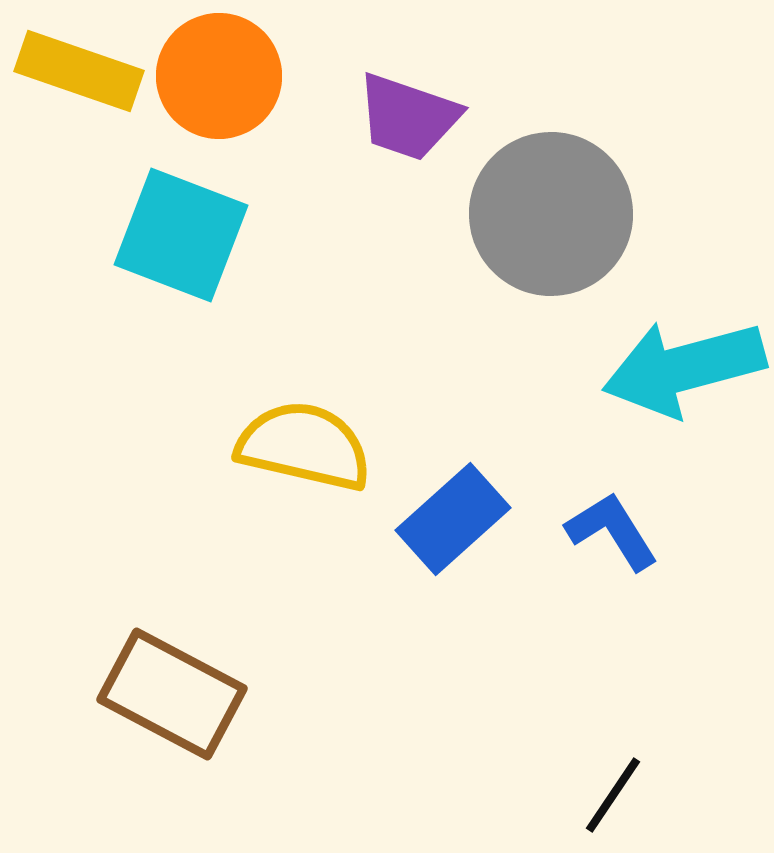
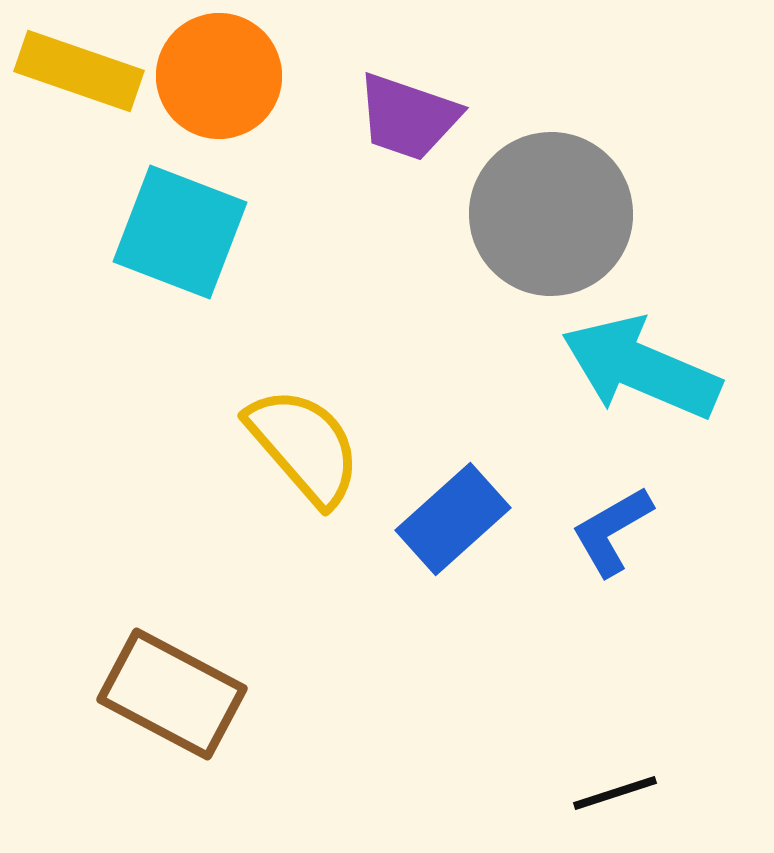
cyan square: moved 1 px left, 3 px up
cyan arrow: moved 43 px left; rotated 38 degrees clockwise
yellow semicircle: rotated 36 degrees clockwise
blue L-shape: rotated 88 degrees counterclockwise
black line: moved 2 px right, 2 px up; rotated 38 degrees clockwise
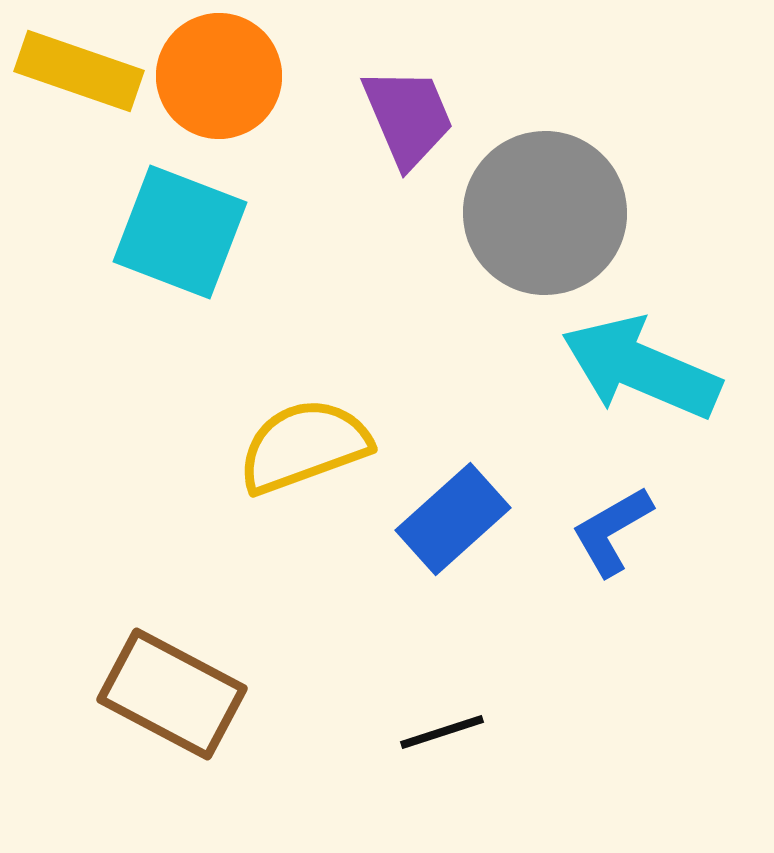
purple trapezoid: rotated 132 degrees counterclockwise
gray circle: moved 6 px left, 1 px up
yellow semicircle: rotated 69 degrees counterclockwise
black line: moved 173 px left, 61 px up
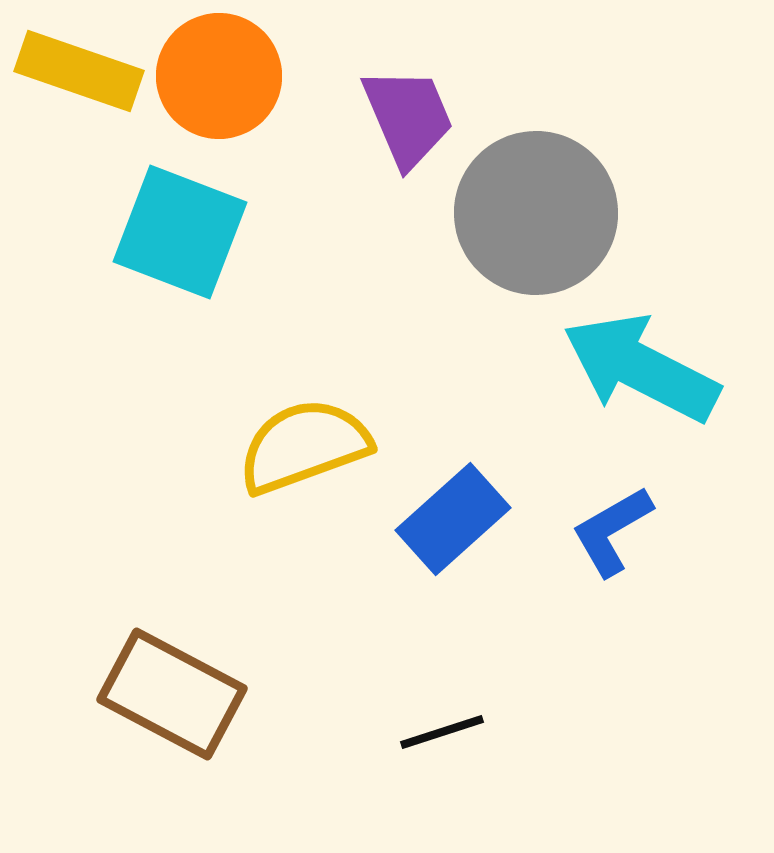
gray circle: moved 9 px left
cyan arrow: rotated 4 degrees clockwise
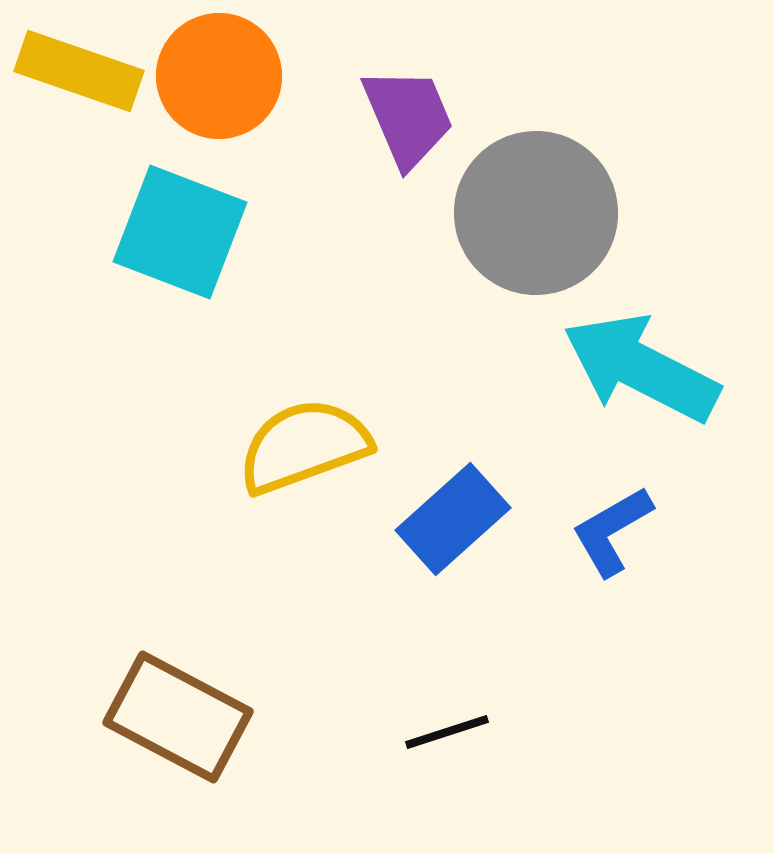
brown rectangle: moved 6 px right, 23 px down
black line: moved 5 px right
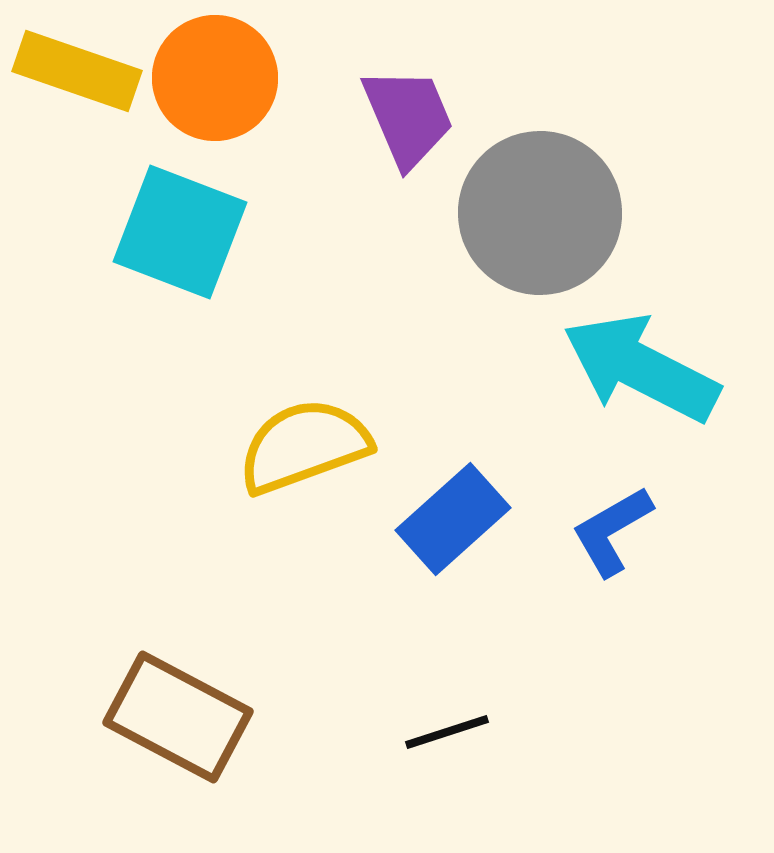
yellow rectangle: moved 2 px left
orange circle: moved 4 px left, 2 px down
gray circle: moved 4 px right
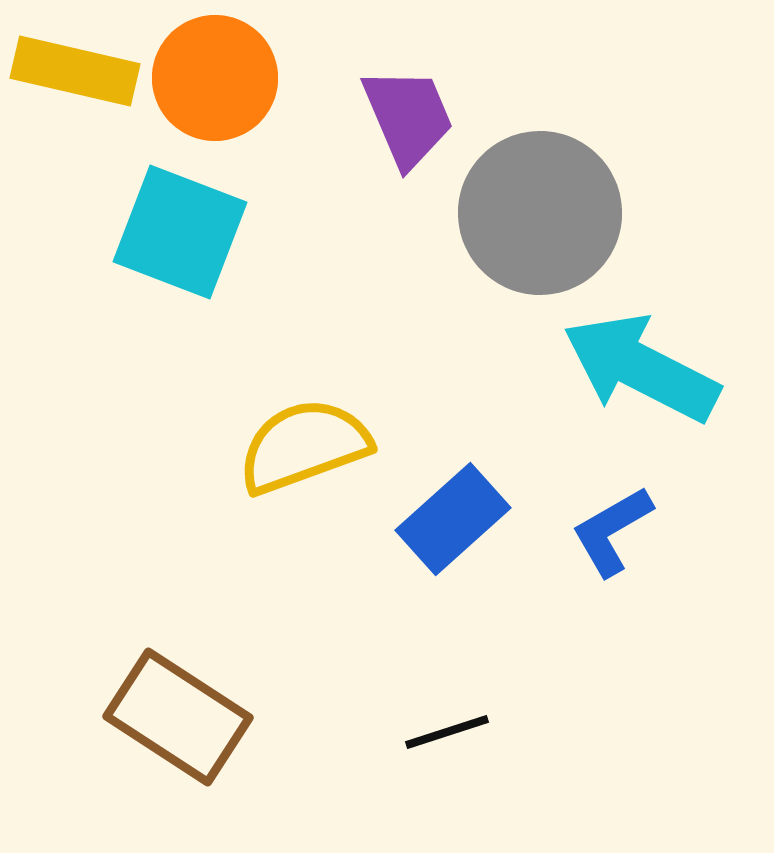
yellow rectangle: moved 2 px left; rotated 6 degrees counterclockwise
brown rectangle: rotated 5 degrees clockwise
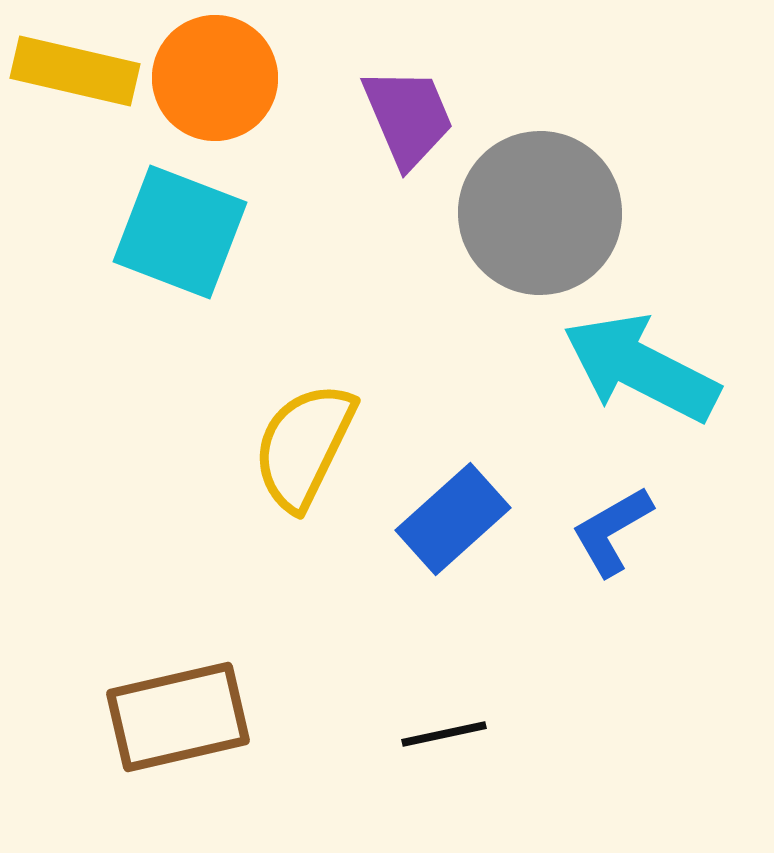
yellow semicircle: rotated 44 degrees counterclockwise
brown rectangle: rotated 46 degrees counterclockwise
black line: moved 3 px left, 2 px down; rotated 6 degrees clockwise
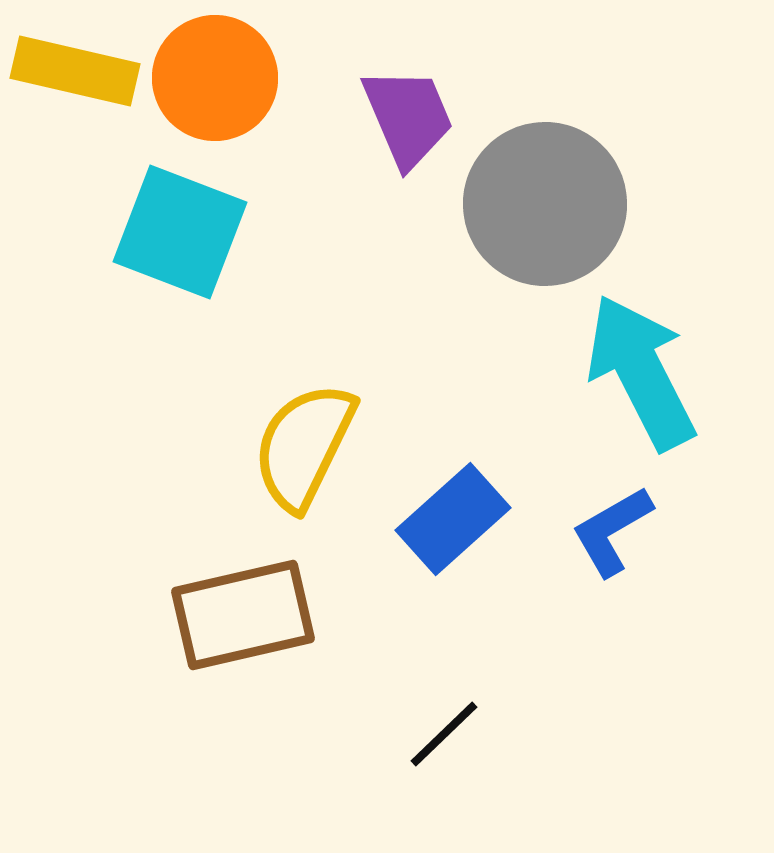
gray circle: moved 5 px right, 9 px up
cyan arrow: moved 4 px down; rotated 36 degrees clockwise
brown rectangle: moved 65 px right, 102 px up
black line: rotated 32 degrees counterclockwise
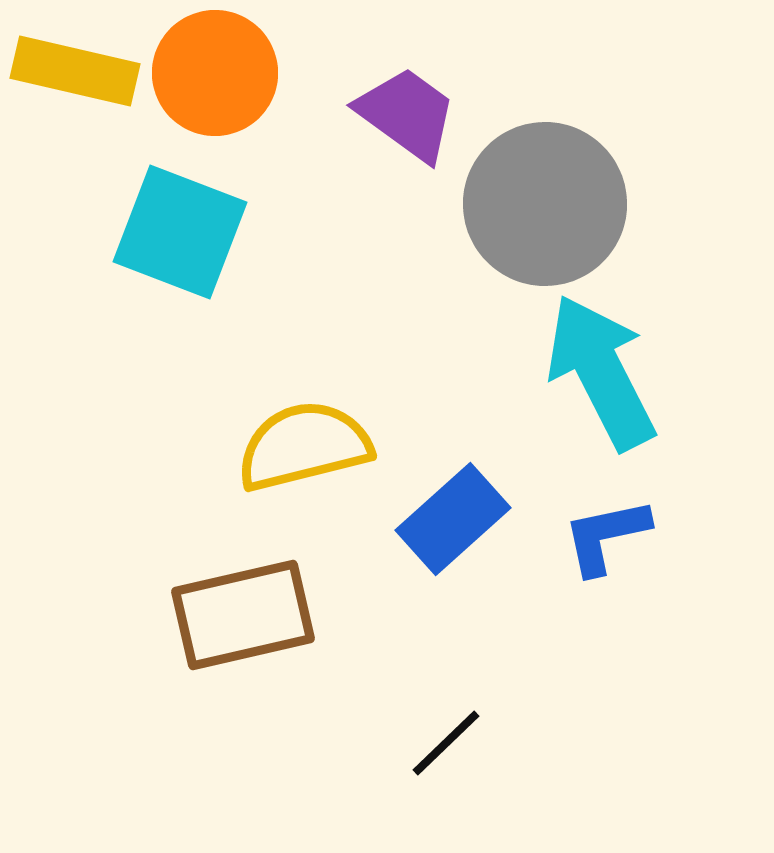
orange circle: moved 5 px up
purple trapezoid: moved 1 px left, 3 px up; rotated 31 degrees counterclockwise
cyan arrow: moved 40 px left
yellow semicircle: rotated 50 degrees clockwise
blue L-shape: moved 6 px left, 5 px down; rotated 18 degrees clockwise
black line: moved 2 px right, 9 px down
